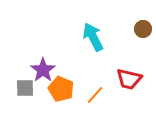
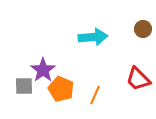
cyan arrow: rotated 112 degrees clockwise
red trapezoid: moved 9 px right; rotated 32 degrees clockwise
gray square: moved 1 px left, 2 px up
orange line: rotated 18 degrees counterclockwise
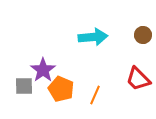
brown circle: moved 6 px down
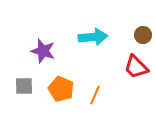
purple star: moved 19 px up; rotated 20 degrees counterclockwise
red trapezoid: moved 2 px left, 12 px up
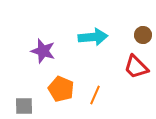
gray square: moved 20 px down
